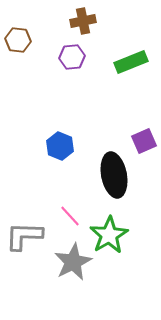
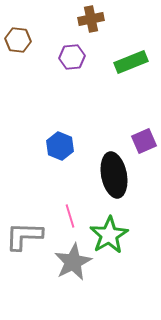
brown cross: moved 8 px right, 2 px up
pink line: rotated 25 degrees clockwise
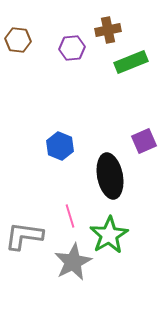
brown cross: moved 17 px right, 11 px down
purple hexagon: moved 9 px up
black ellipse: moved 4 px left, 1 px down
gray L-shape: rotated 6 degrees clockwise
